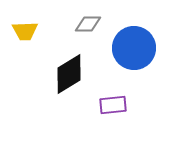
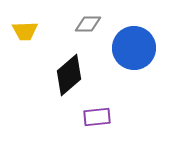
black diamond: moved 1 px down; rotated 9 degrees counterclockwise
purple rectangle: moved 16 px left, 12 px down
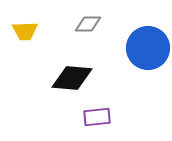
blue circle: moved 14 px right
black diamond: moved 3 px right, 3 px down; rotated 45 degrees clockwise
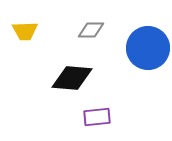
gray diamond: moved 3 px right, 6 px down
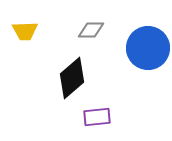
black diamond: rotated 45 degrees counterclockwise
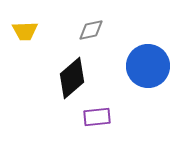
gray diamond: rotated 12 degrees counterclockwise
blue circle: moved 18 px down
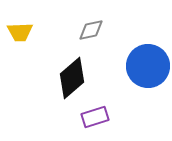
yellow trapezoid: moved 5 px left, 1 px down
purple rectangle: moved 2 px left; rotated 12 degrees counterclockwise
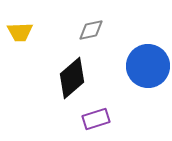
purple rectangle: moved 1 px right, 2 px down
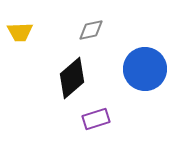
blue circle: moved 3 px left, 3 px down
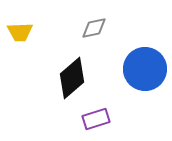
gray diamond: moved 3 px right, 2 px up
